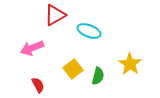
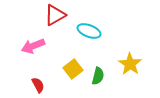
pink arrow: moved 1 px right, 2 px up
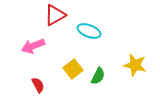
yellow star: moved 5 px right, 1 px down; rotated 20 degrees counterclockwise
green semicircle: rotated 12 degrees clockwise
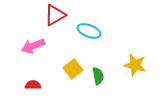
green semicircle: rotated 36 degrees counterclockwise
red semicircle: moved 5 px left; rotated 63 degrees counterclockwise
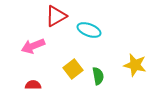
red triangle: moved 1 px right, 1 px down
cyan ellipse: moved 1 px up
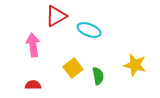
pink arrow: moved 1 px up; rotated 105 degrees clockwise
yellow square: moved 1 px up
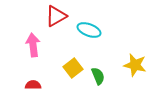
green semicircle: rotated 12 degrees counterclockwise
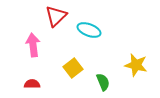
red triangle: rotated 15 degrees counterclockwise
yellow star: moved 1 px right
green semicircle: moved 5 px right, 6 px down
red semicircle: moved 1 px left, 1 px up
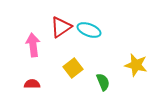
red triangle: moved 5 px right, 11 px down; rotated 10 degrees clockwise
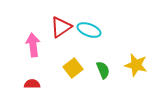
green semicircle: moved 12 px up
